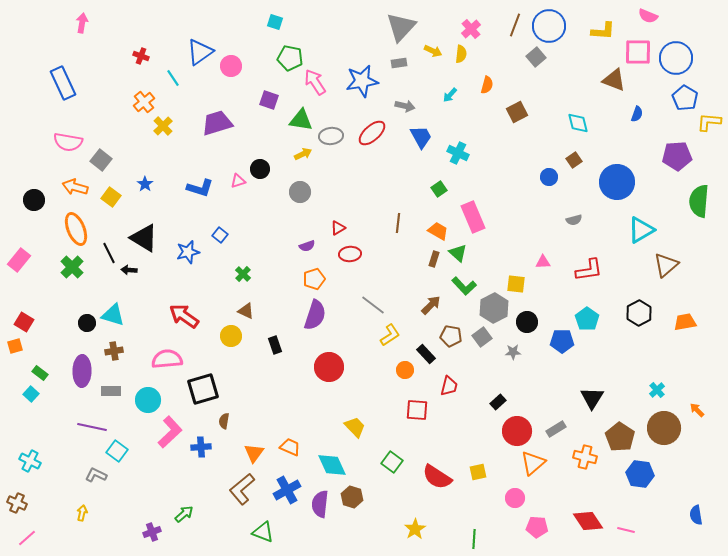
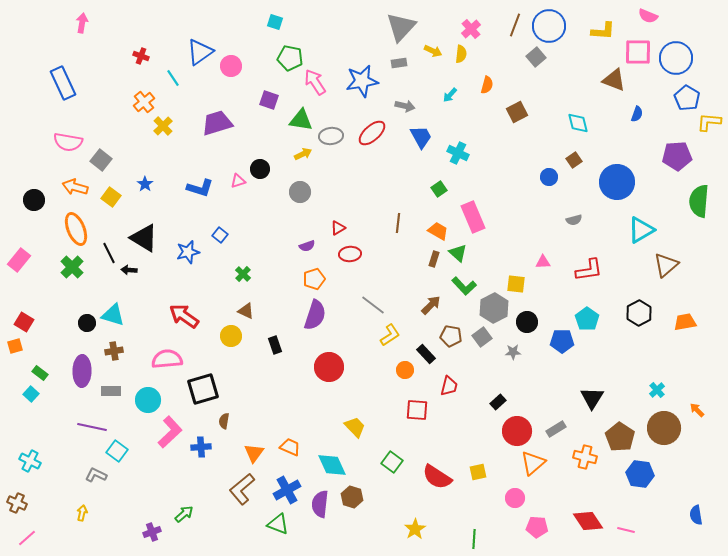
blue pentagon at (685, 98): moved 2 px right
green triangle at (263, 532): moved 15 px right, 8 px up
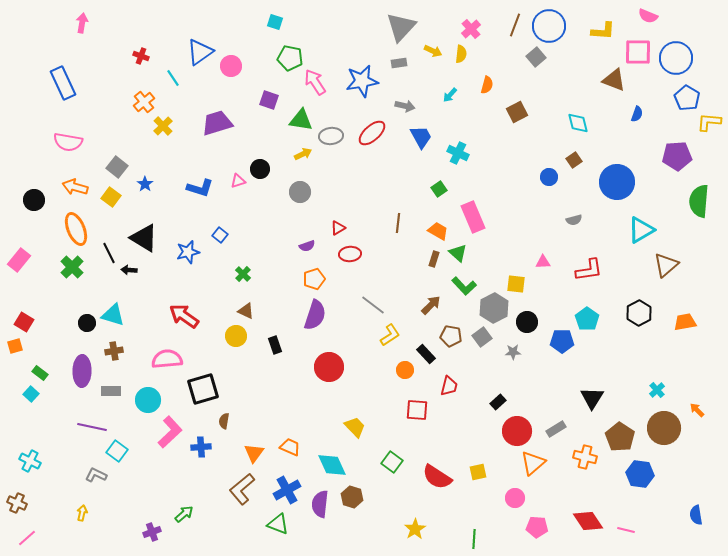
gray square at (101, 160): moved 16 px right, 7 px down
yellow circle at (231, 336): moved 5 px right
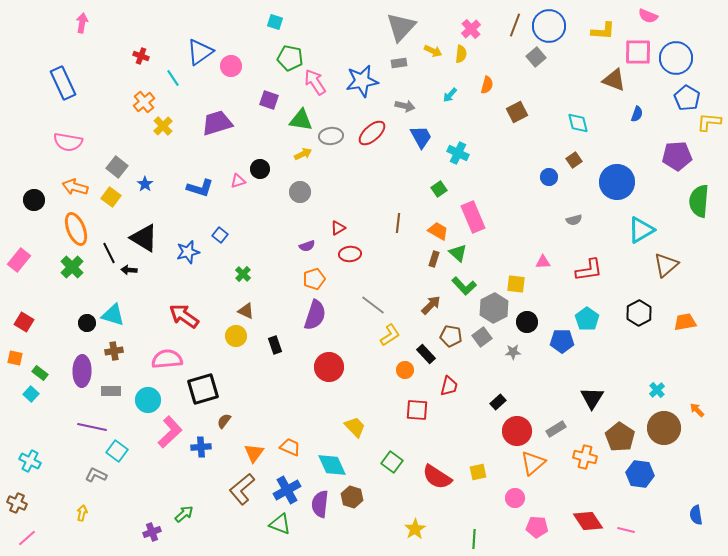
orange square at (15, 346): moved 12 px down; rotated 28 degrees clockwise
brown semicircle at (224, 421): rotated 28 degrees clockwise
green triangle at (278, 524): moved 2 px right
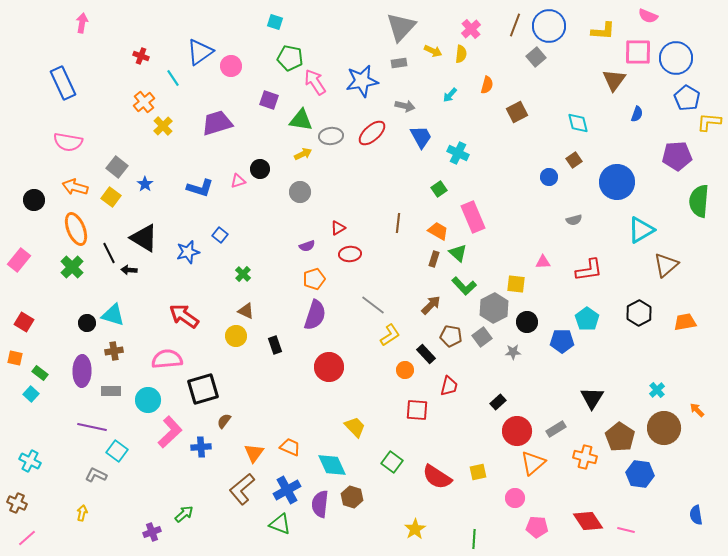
brown triangle at (614, 80): rotated 45 degrees clockwise
